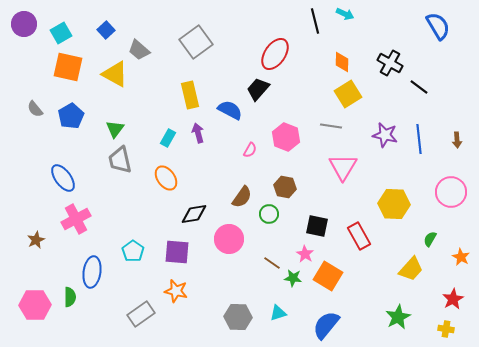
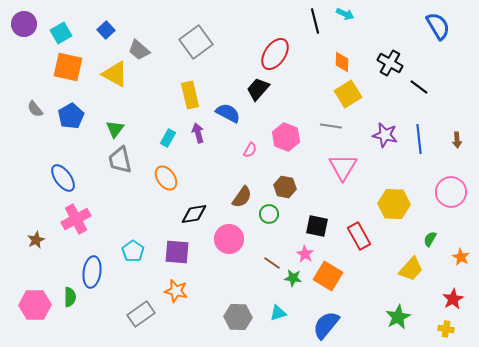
blue semicircle at (230, 110): moved 2 px left, 3 px down
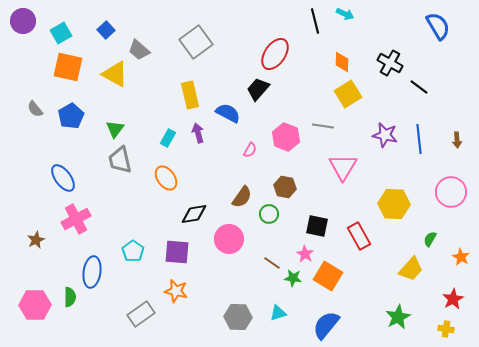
purple circle at (24, 24): moved 1 px left, 3 px up
gray line at (331, 126): moved 8 px left
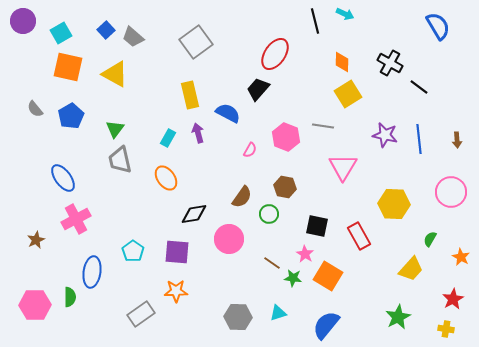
gray trapezoid at (139, 50): moved 6 px left, 13 px up
orange star at (176, 291): rotated 15 degrees counterclockwise
